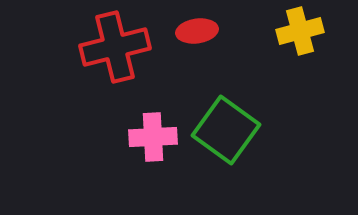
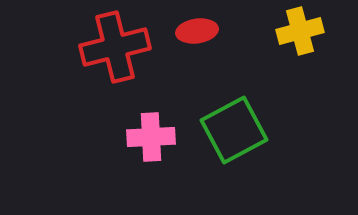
green square: moved 8 px right; rotated 26 degrees clockwise
pink cross: moved 2 px left
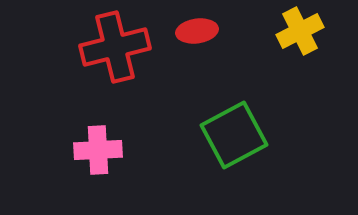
yellow cross: rotated 12 degrees counterclockwise
green square: moved 5 px down
pink cross: moved 53 px left, 13 px down
